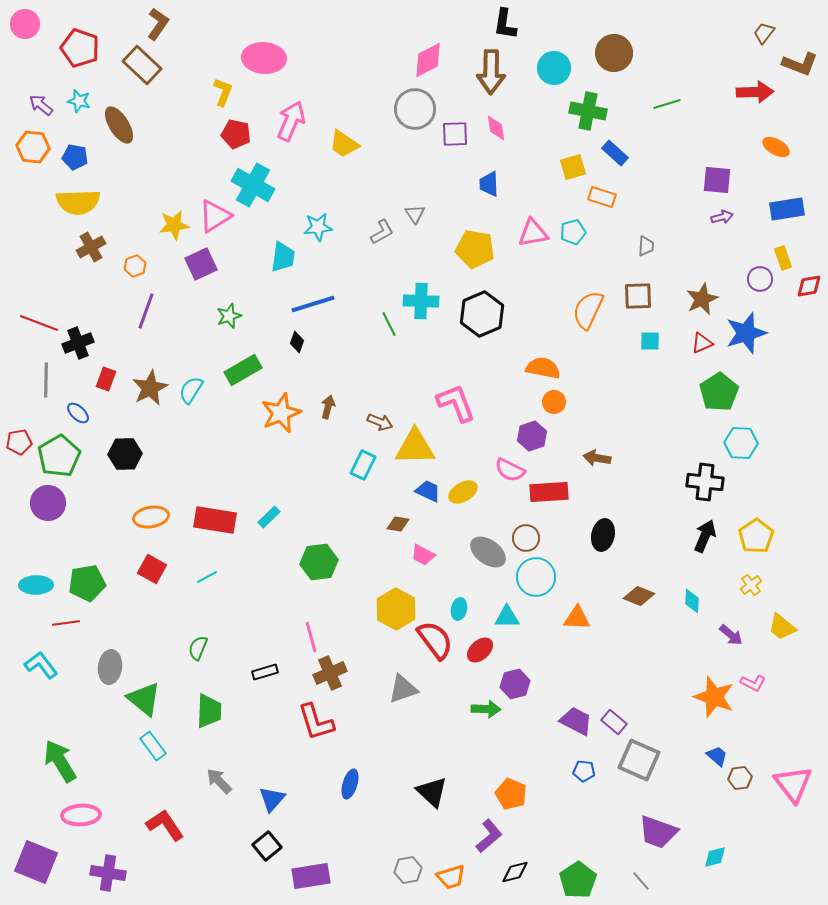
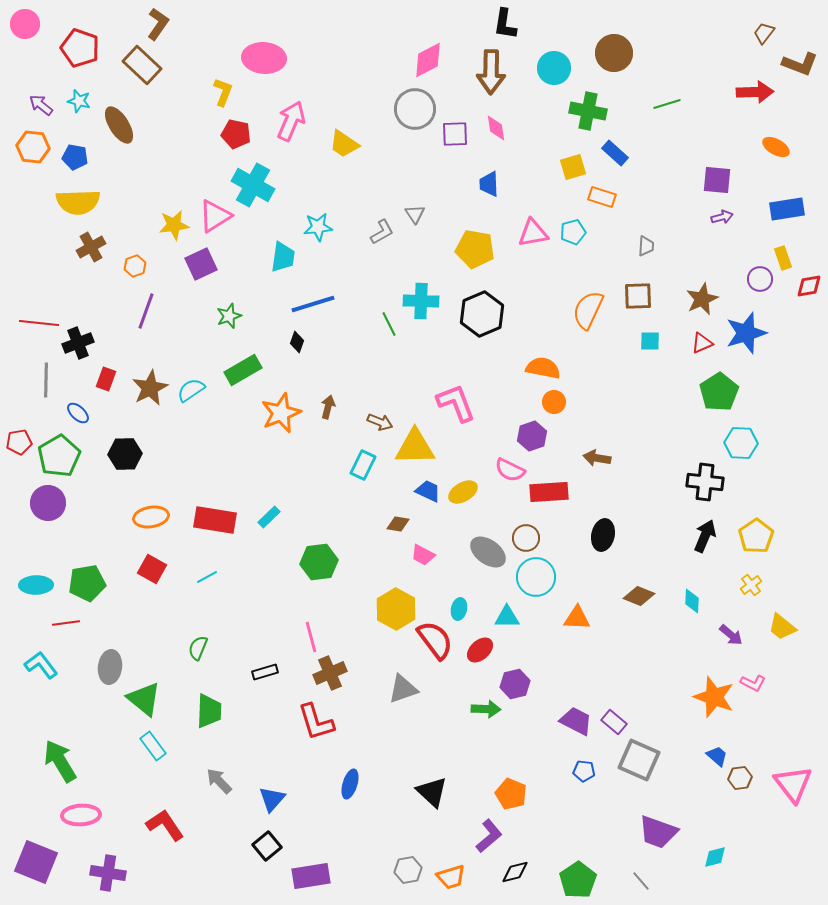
red line at (39, 323): rotated 15 degrees counterclockwise
cyan semicircle at (191, 390): rotated 24 degrees clockwise
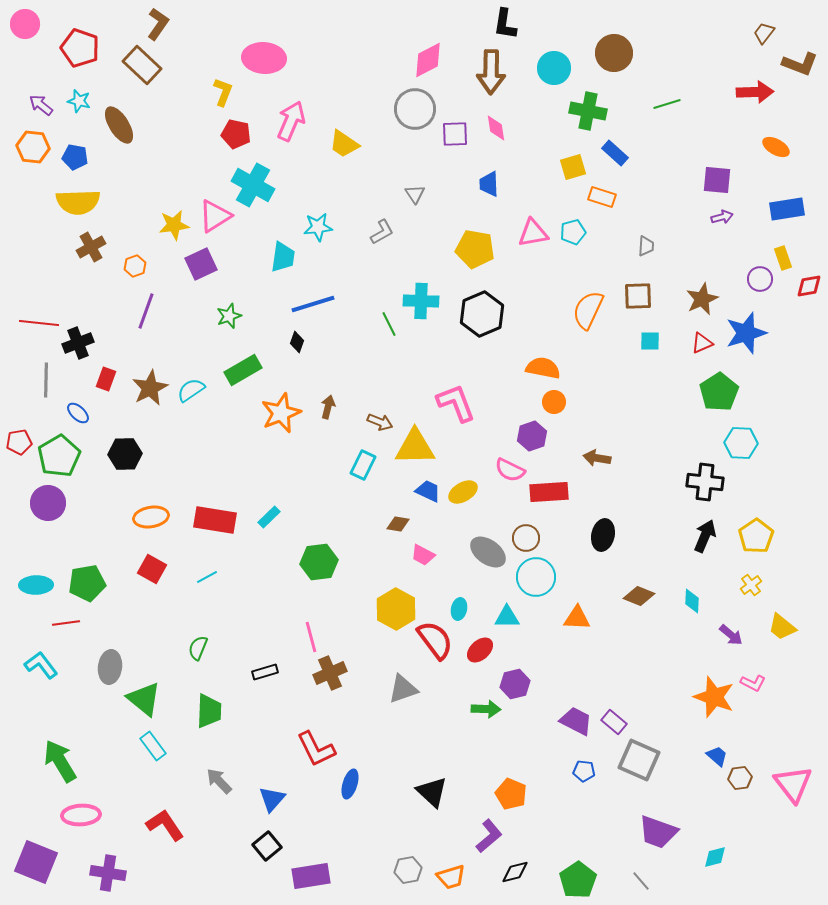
gray triangle at (415, 214): moved 20 px up
red L-shape at (316, 722): moved 27 px down; rotated 9 degrees counterclockwise
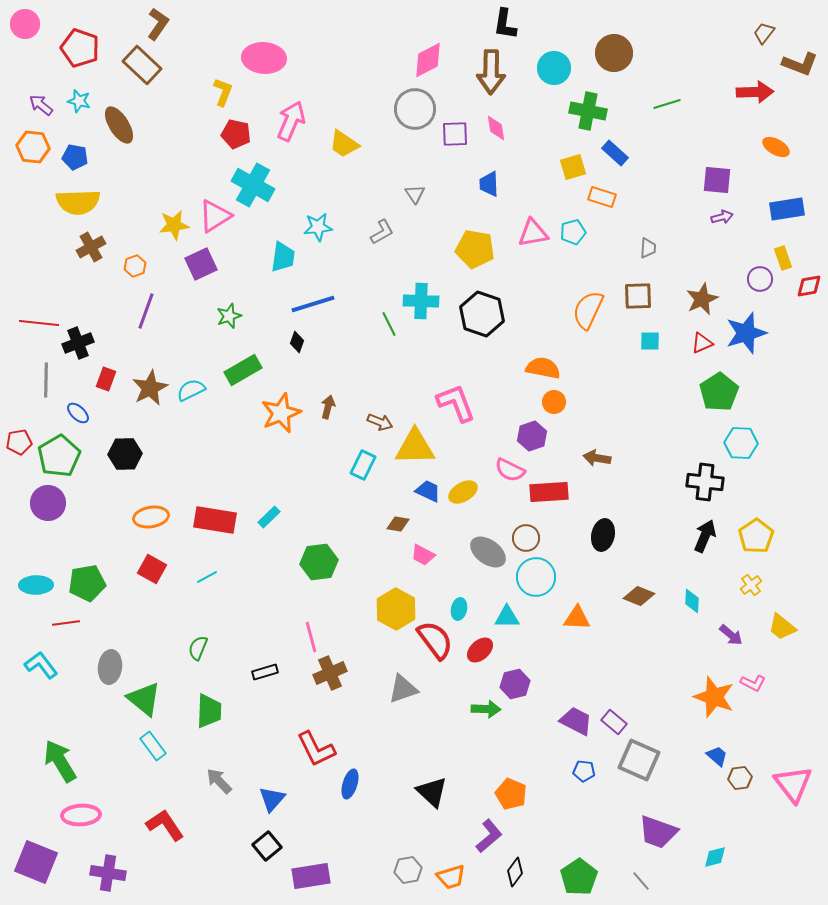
gray trapezoid at (646, 246): moved 2 px right, 2 px down
black hexagon at (482, 314): rotated 18 degrees counterclockwise
cyan semicircle at (191, 390): rotated 8 degrees clockwise
black diamond at (515, 872): rotated 40 degrees counterclockwise
green pentagon at (578, 880): moved 1 px right, 3 px up
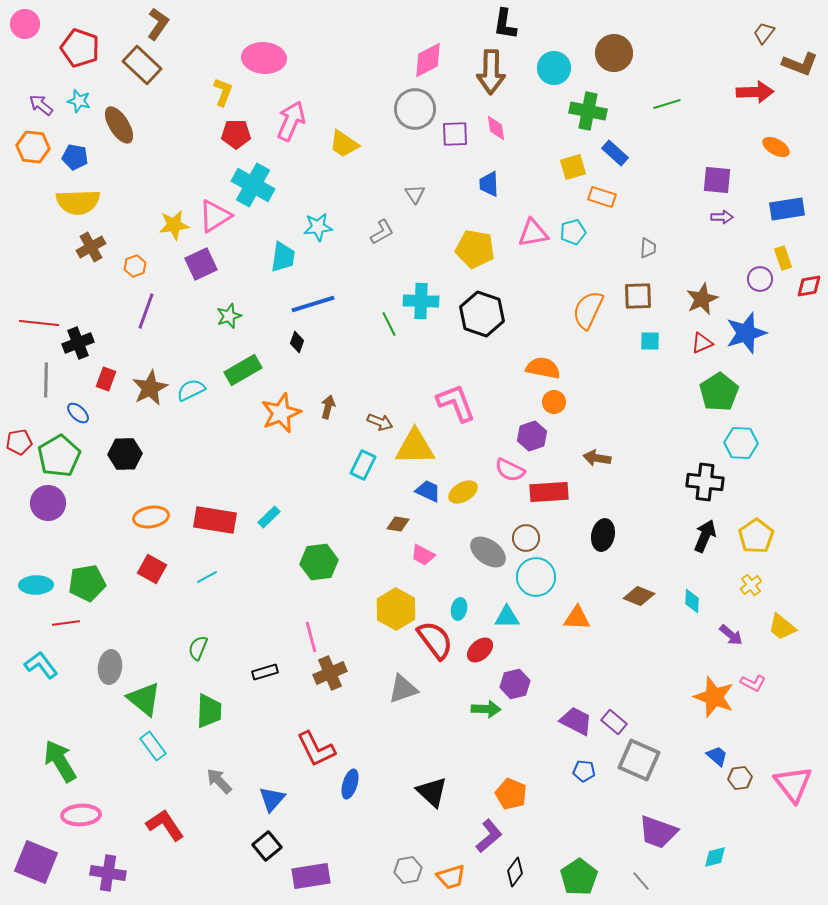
red pentagon at (236, 134): rotated 12 degrees counterclockwise
purple arrow at (722, 217): rotated 15 degrees clockwise
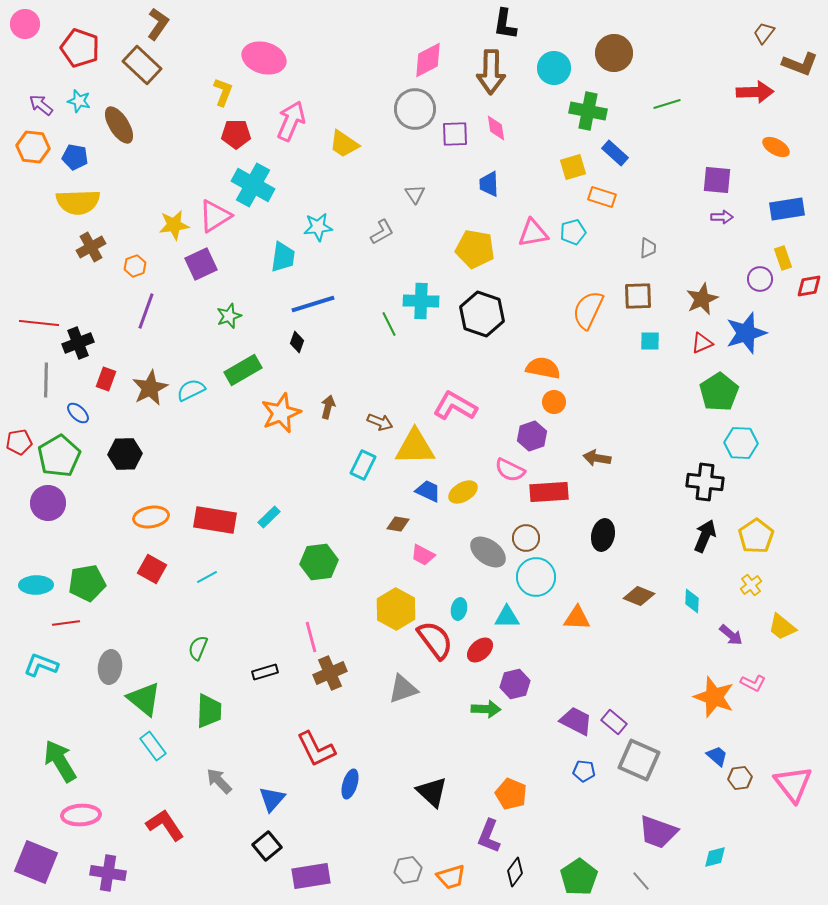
pink ellipse at (264, 58): rotated 12 degrees clockwise
pink L-shape at (456, 403): moved 1 px left, 3 px down; rotated 39 degrees counterclockwise
cyan L-shape at (41, 665): rotated 32 degrees counterclockwise
purple L-shape at (489, 836): rotated 152 degrees clockwise
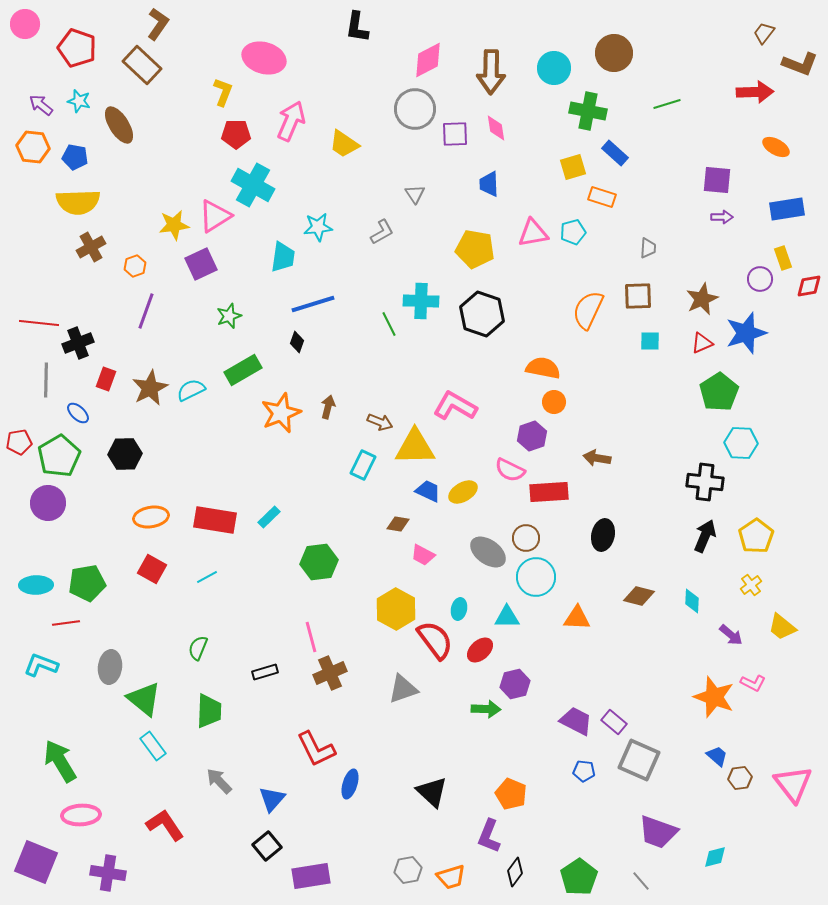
black L-shape at (505, 24): moved 148 px left, 3 px down
red pentagon at (80, 48): moved 3 px left
brown diamond at (639, 596): rotated 8 degrees counterclockwise
